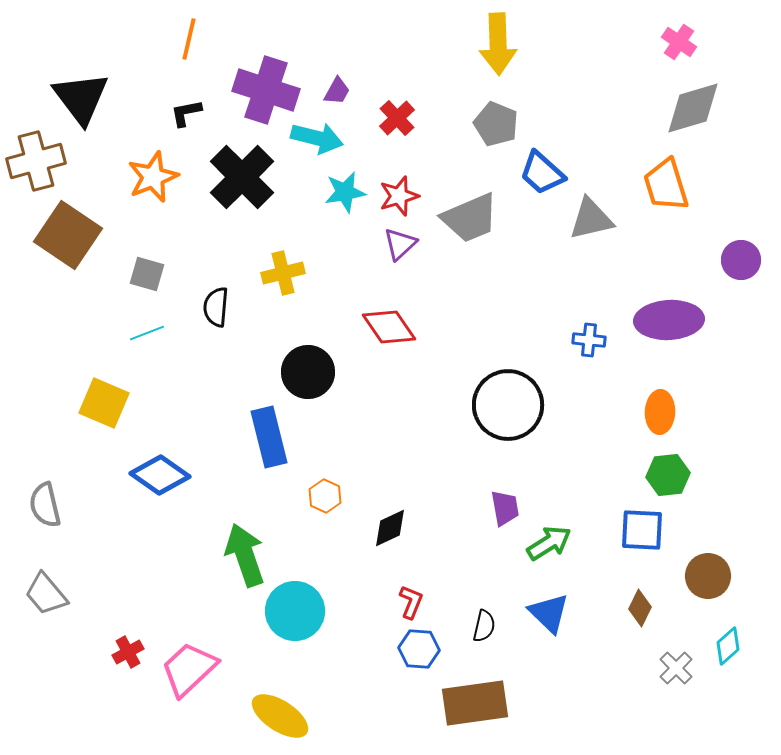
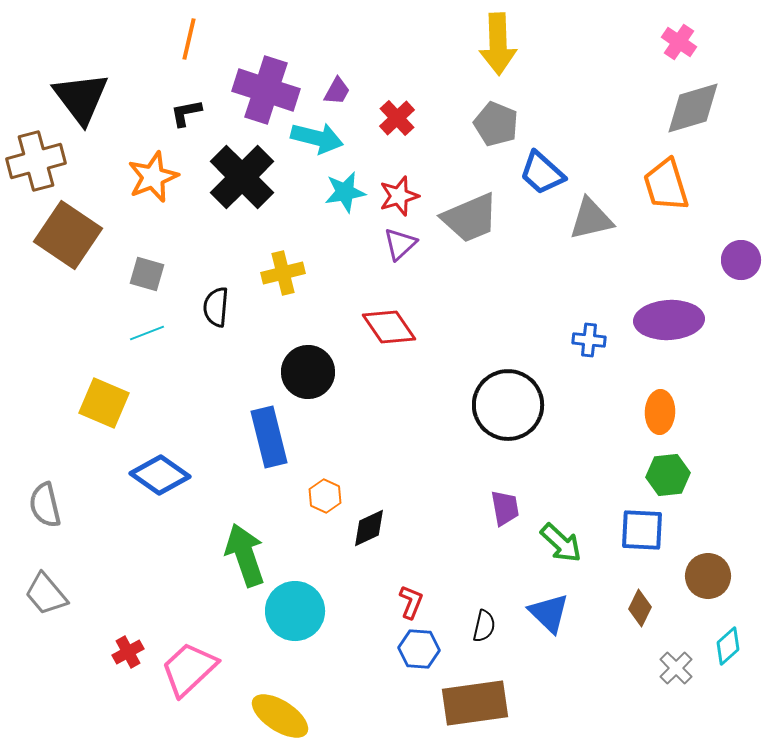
black diamond at (390, 528): moved 21 px left
green arrow at (549, 543): moved 12 px right; rotated 75 degrees clockwise
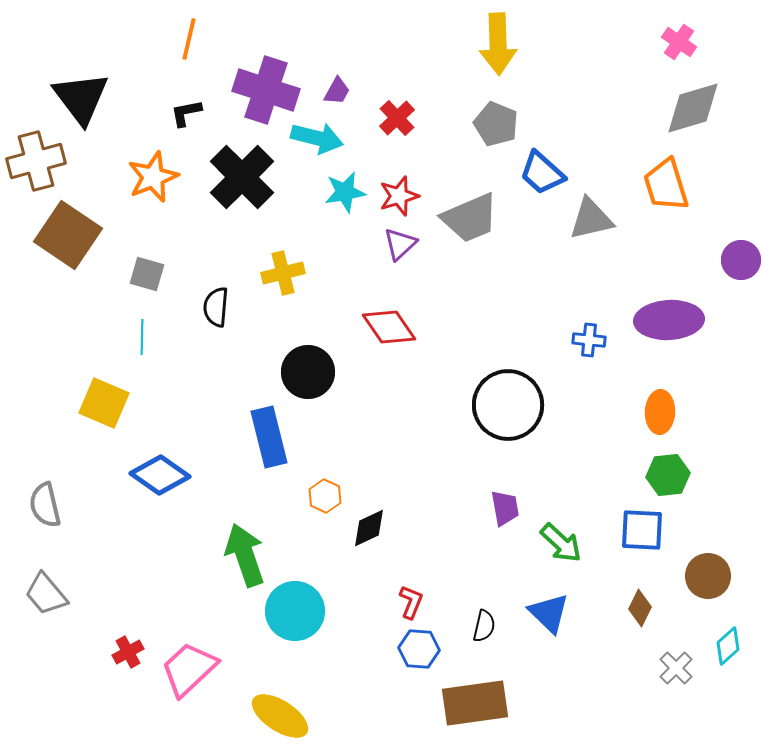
cyan line at (147, 333): moved 5 px left, 4 px down; rotated 68 degrees counterclockwise
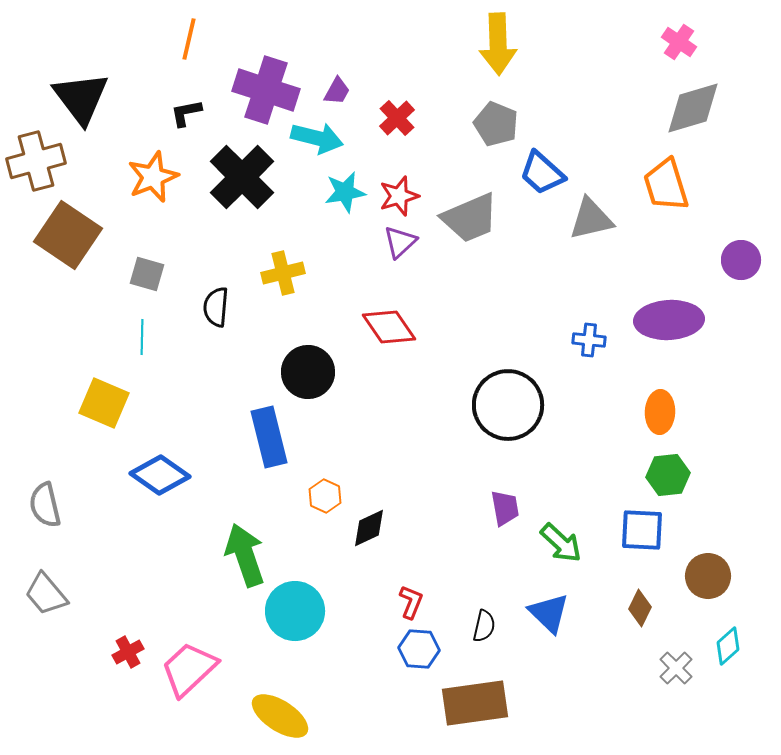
purple triangle at (400, 244): moved 2 px up
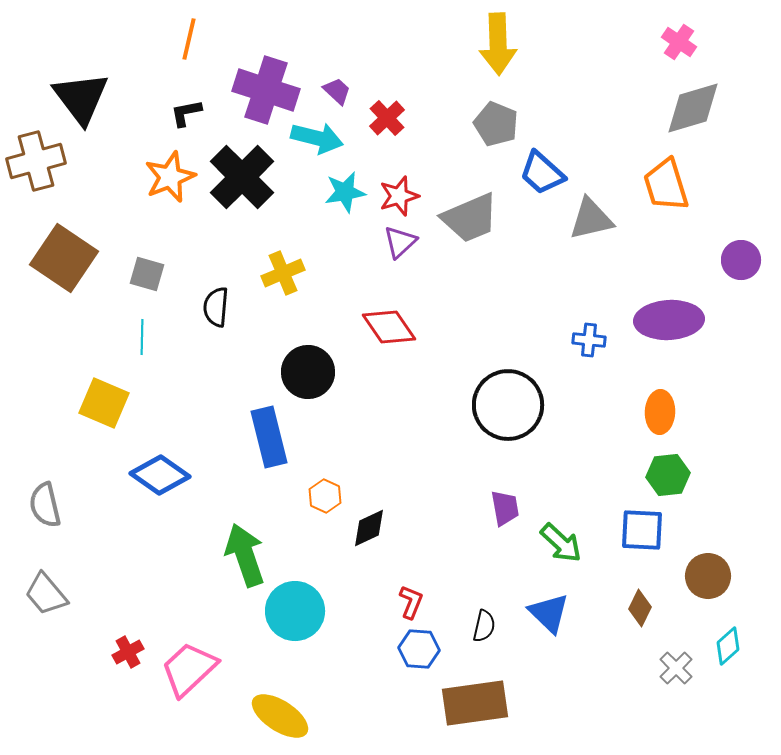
purple trapezoid at (337, 91): rotated 76 degrees counterclockwise
red cross at (397, 118): moved 10 px left
orange star at (153, 177): moved 17 px right
brown square at (68, 235): moved 4 px left, 23 px down
yellow cross at (283, 273): rotated 9 degrees counterclockwise
